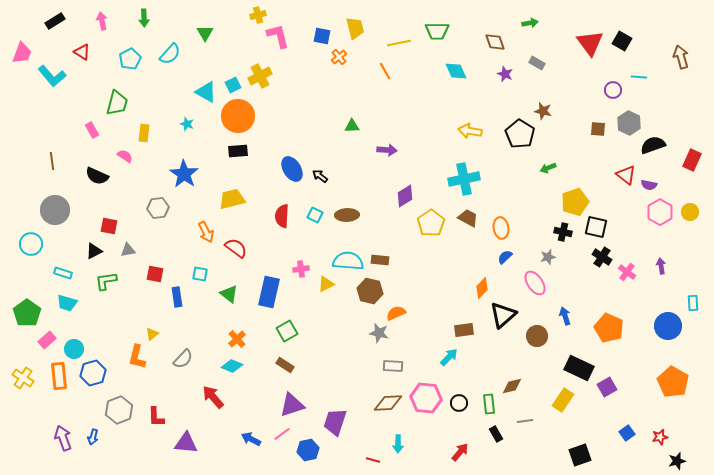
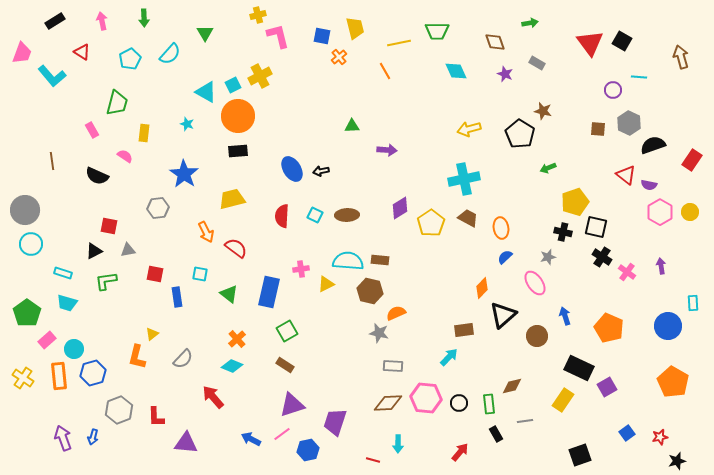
yellow arrow at (470, 131): moved 1 px left, 2 px up; rotated 25 degrees counterclockwise
red rectangle at (692, 160): rotated 10 degrees clockwise
black arrow at (320, 176): moved 1 px right, 5 px up; rotated 49 degrees counterclockwise
purple diamond at (405, 196): moved 5 px left, 12 px down
gray circle at (55, 210): moved 30 px left
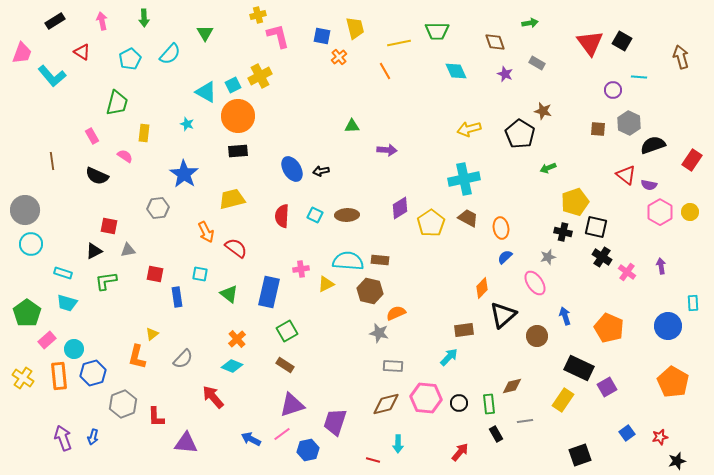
pink rectangle at (92, 130): moved 6 px down
brown diamond at (388, 403): moved 2 px left, 1 px down; rotated 12 degrees counterclockwise
gray hexagon at (119, 410): moved 4 px right, 6 px up
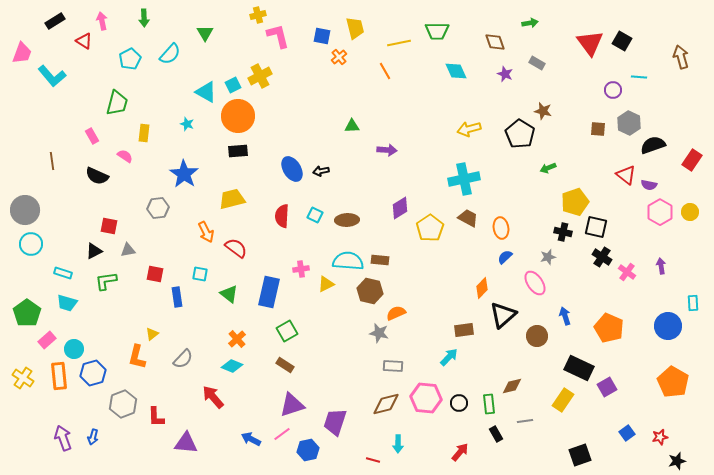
red triangle at (82, 52): moved 2 px right, 11 px up
brown ellipse at (347, 215): moved 5 px down
yellow pentagon at (431, 223): moved 1 px left, 5 px down
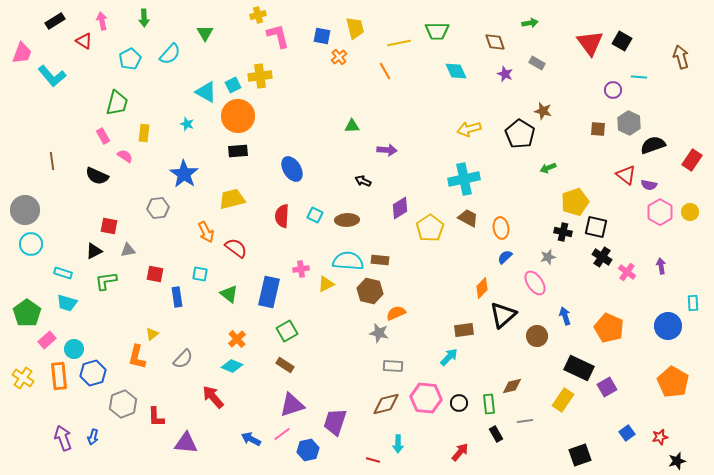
yellow cross at (260, 76): rotated 20 degrees clockwise
pink rectangle at (92, 136): moved 11 px right
black arrow at (321, 171): moved 42 px right, 10 px down; rotated 35 degrees clockwise
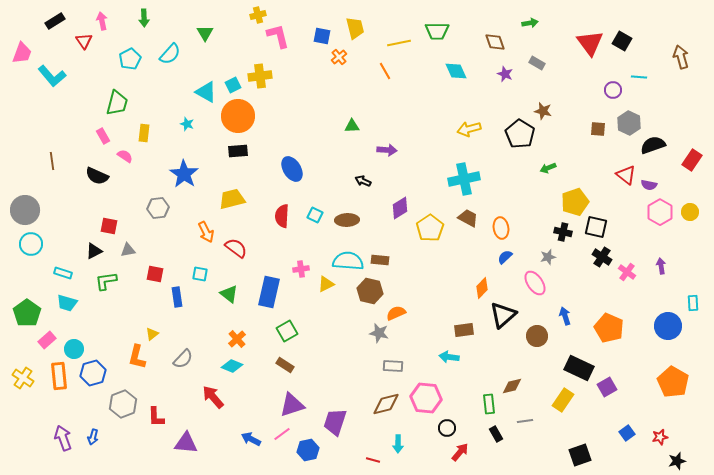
red triangle at (84, 41): rotated 24 degrees clockwise
cyan arrow at (449, 357): rotated 126 degrees counterclockwise
black circle at (459, 403): moved 12 px left, 25 px down
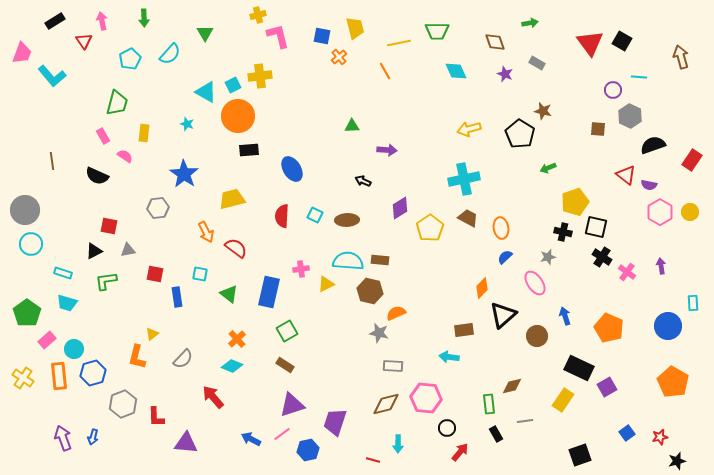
gray hexagon at (629, 123): moved 1 px right, 7 px up
black rectangle at (238, 151): moved 11 px right, 1 px up
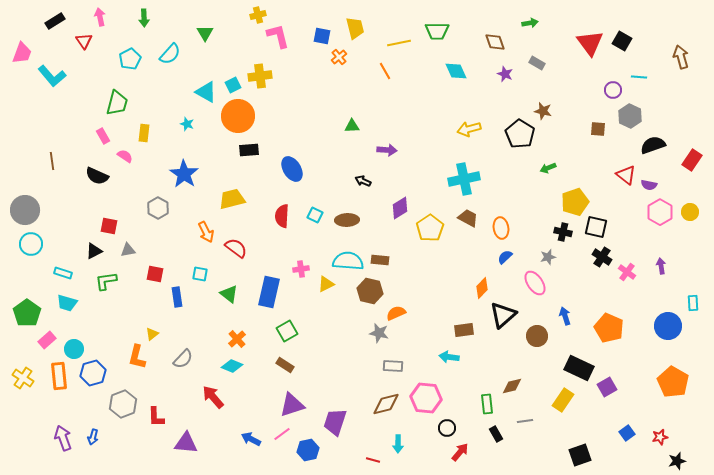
pink arrow at (102, 21): moved 2 px left, 4 px up
gray hexagon at (158, 208): rotated 25 degrees counterclockwise
green rectangle at (489, 404): moved 2 px left
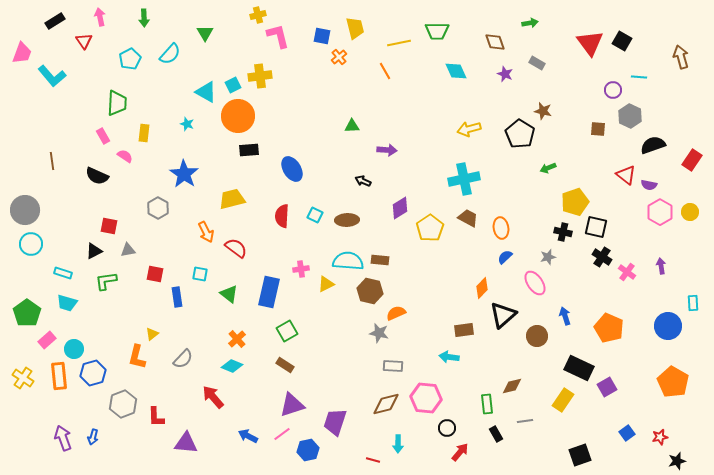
green trapezoid at (117, 103): rotated 12 degrees counterclockwise
blue arrow at (251, 439): moved 3 px left, 3 px up
